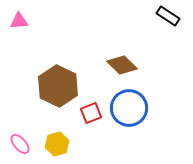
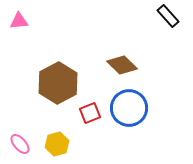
black rectangle: rotated 15 degrees clockwise
brown hexagon: moved 3 px up; rotated 6 degrees clockwise
red square: moved 1 px left
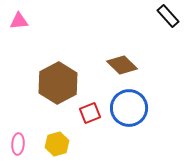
pink ellipse: moved 2 px left; rotated 45 degrees clockwise
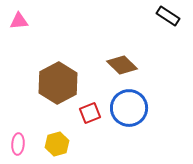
black rectangle: rotated 15 degrees counterclockwise
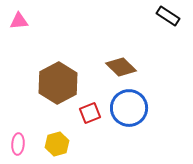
brown diamond: moved 1 px left, 2 px down
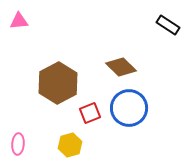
black rectangle: moved 9 px down
yellow hexagon: moved 13 px right, 1 px down
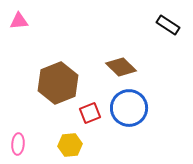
brown hexagon: rotated 6 degrees clockwise
yellow hexagon: rotated 10 degrees clockwise
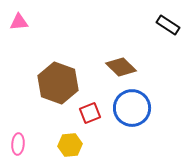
pink triangle: moved 1 px down
brown hexagon: rotated 18 degrees counterclockwise
blue circle: moved 3 px right
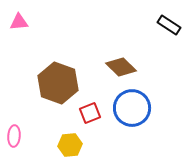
black rectangle: moved 1 px right
pink ellipse: moved 4 px left, 8 px up
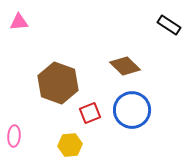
brown diamond: moved 4 px right, 1 px up
blue circle: moved 2 px down
